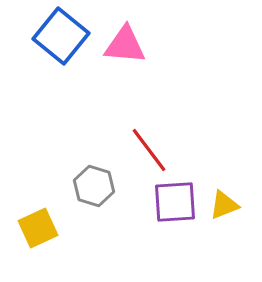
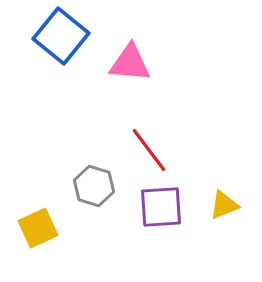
pink triangle: moved 5 px right, 18 px down
purple square: moved 14 px left, 5 px down
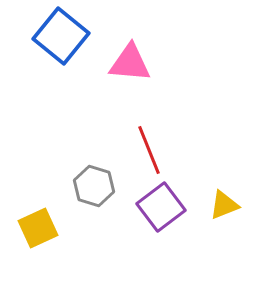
red line: rotated 15 degrees clockwise
purple square: rotated 33 degrees counterclockwise
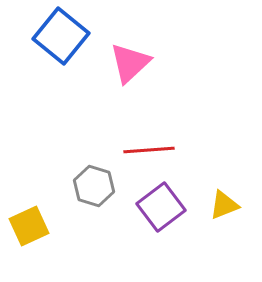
pink triangle: rotated 48 degrees counterclockwise
red line: rotated 72 degrees counterclockwise
yellow square: moved 9 px left, 2 px up
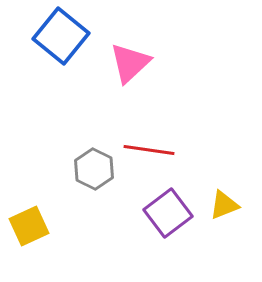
red line: rotated 12 degrees clockwise
gray hexagon: moved 17 px up; rotated 9 degrees clockwise
purple square: moved 7 px right, 6 px down
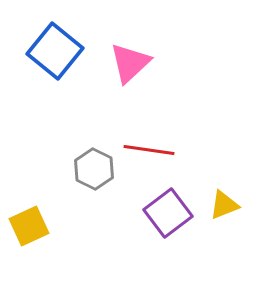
blue square: moved 6 px left, 15 px down
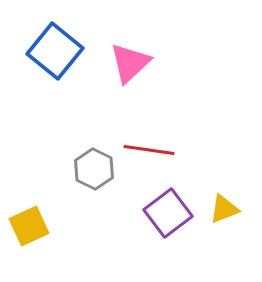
yellow triangle: moved 4 px down
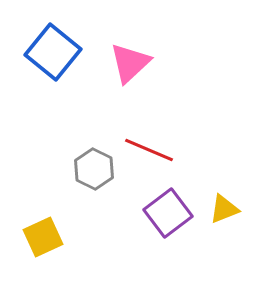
blue square: moved 2 px left, 1 px down
red line: rotated 15 degrees clockwise
yellow square: moved 14 px right, 11 px down
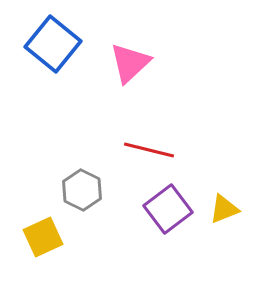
blue square: moved 8 px up
red line: rotated 9 degrees counterclockwise
gray hexagon: moved 12 px left, 21 px down
purple square: moved 4 px up
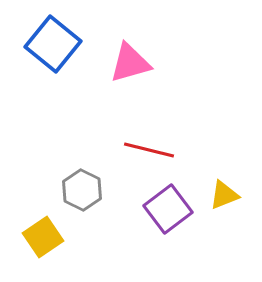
pink triangle: rotated 27 degrees clockwise
yellow triangle: moved 14 px up
yellow square: rotated 9 degrees counterclockwise
